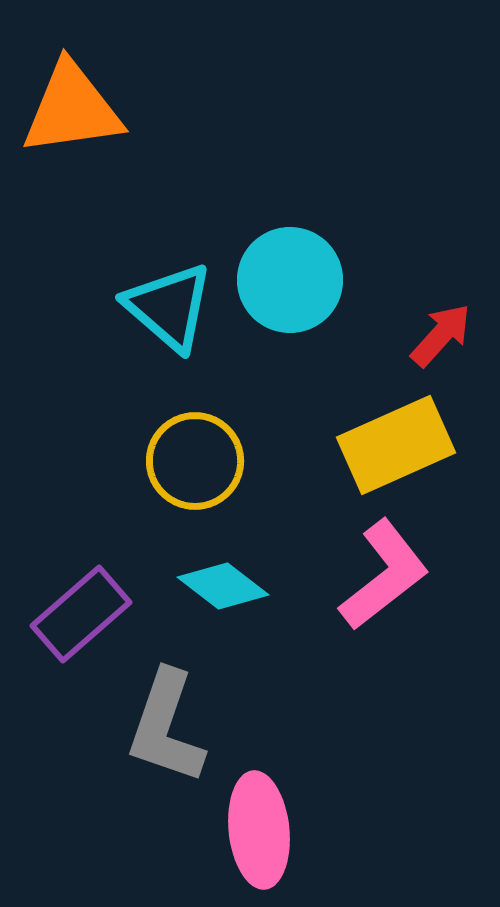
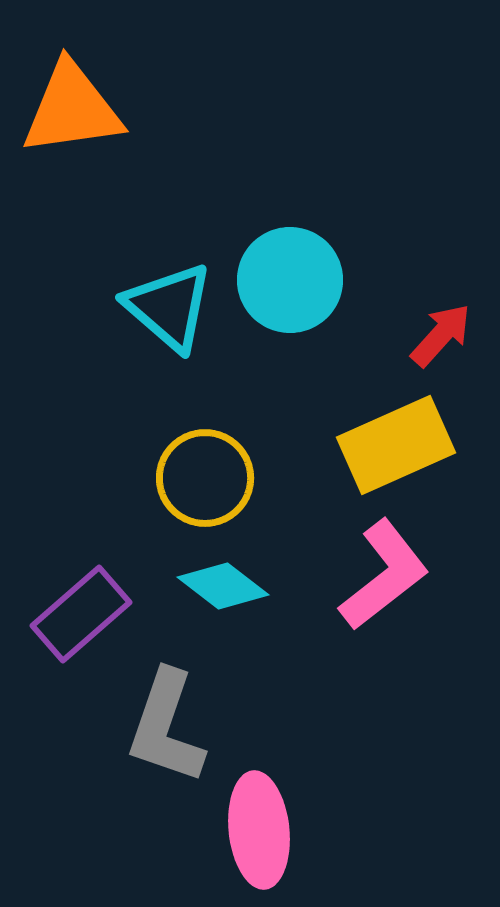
yellow circle: moved 10 px right, 17 px down
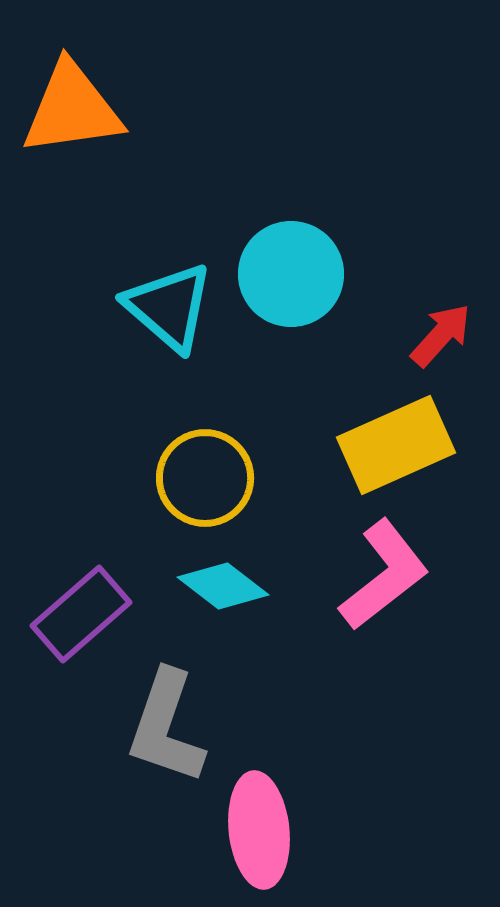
cyan circle: moved 1 px right, 6 px up
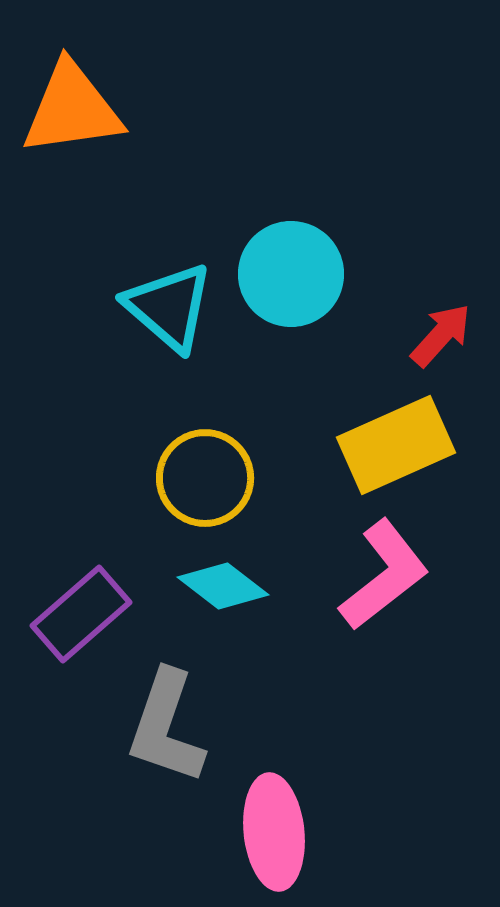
pink ellipse: moved 15 px right, 2 px down
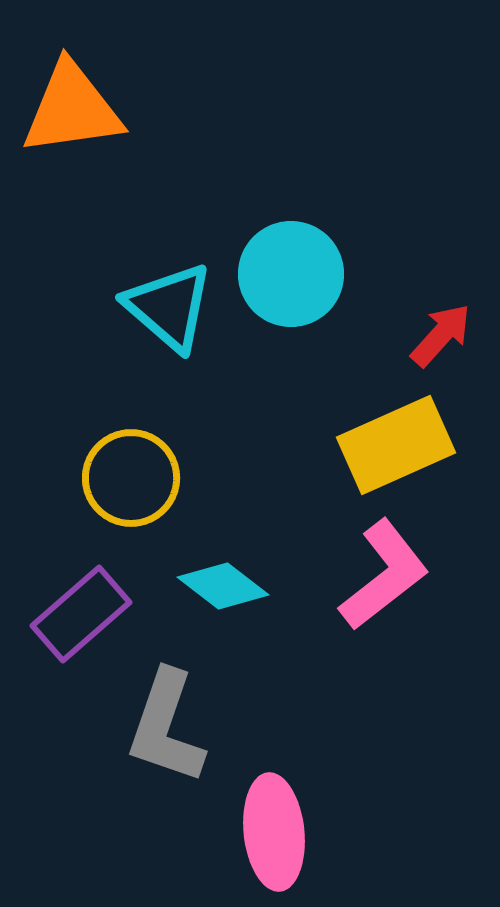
yellow circle: moved 74 px left
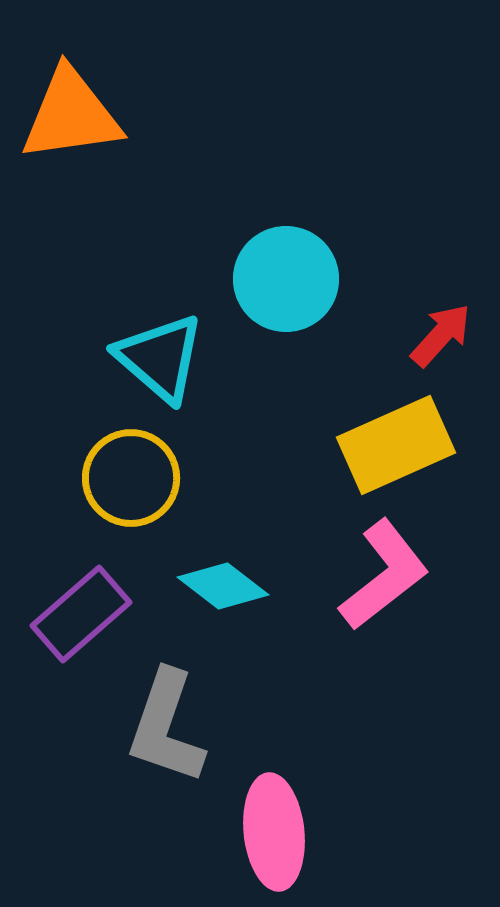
orange triangle: moved 1 px left, 6 px down
cyan circle: moved 5 px left, 5 px down
cyan triangle: moved 9 px left, 51 px down
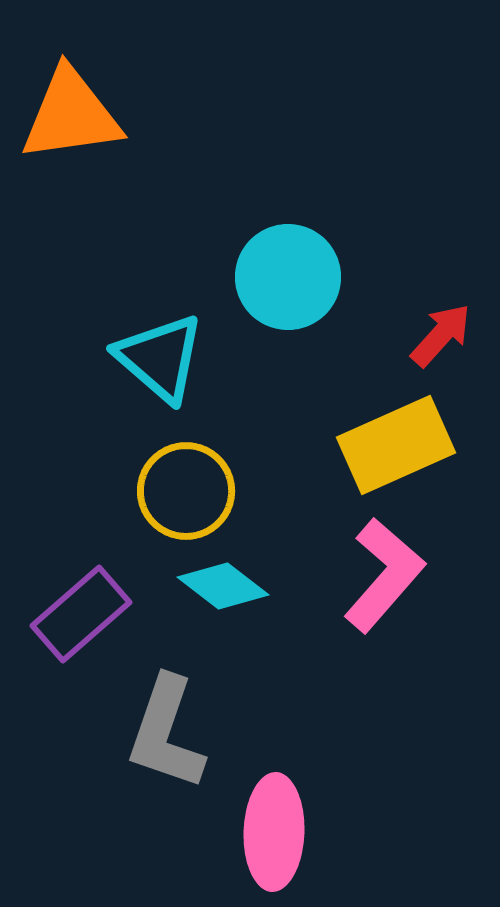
cyan circle: moved 2 px right, 2 px up
yellow circle: moved 55 px right, 13 px down
pink L-shape: rotated 11 degrees counterclockwise
gray L-shape: moved 6 px down
pink ellipse: rotated 8 degrees clockwise
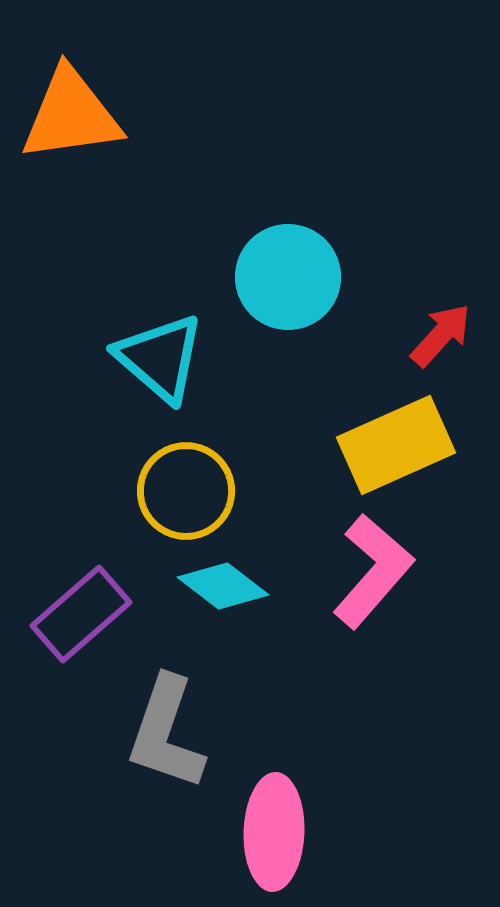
pink L-shape: moved 11 px left, 4 px up
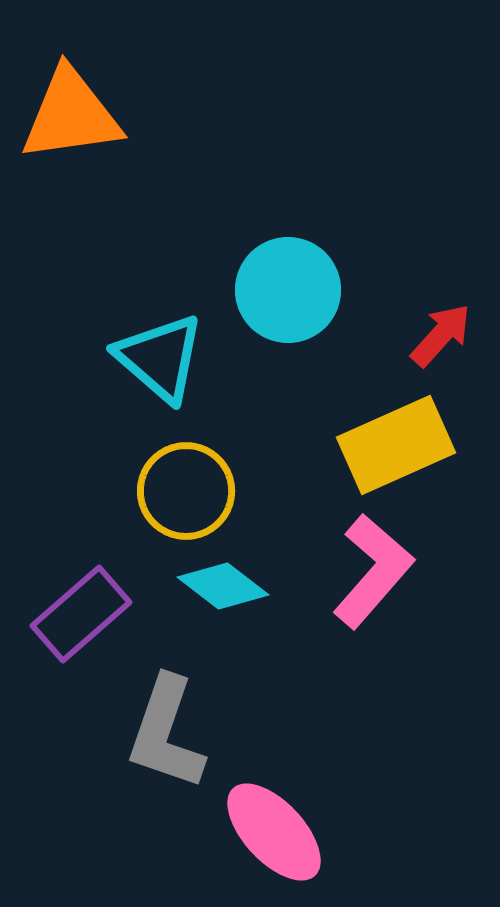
cyan circle: moved 13 px down
pink ellipse: rotated 45 degrees counterclockwise
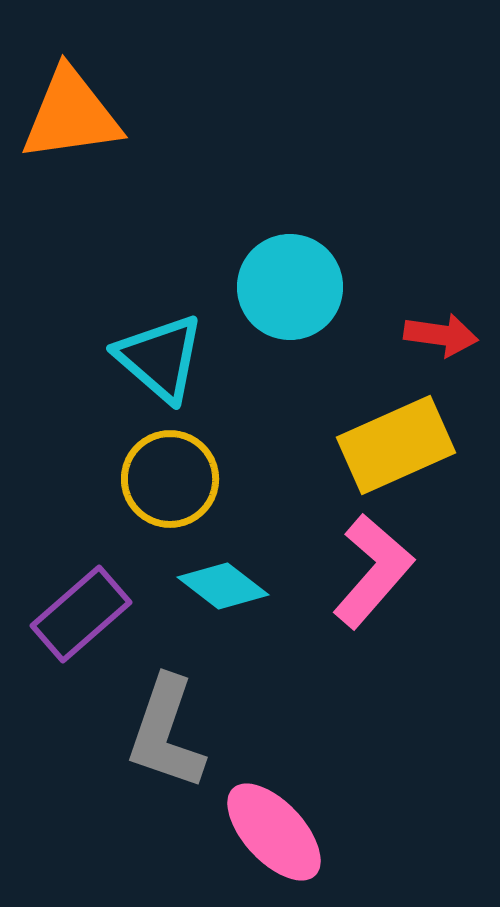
cyan circle: moved 2 px right, 3 px up
red arrow: rotated 56 degrees clockwise
yellow circle: moved 16 px left, 12 px up
